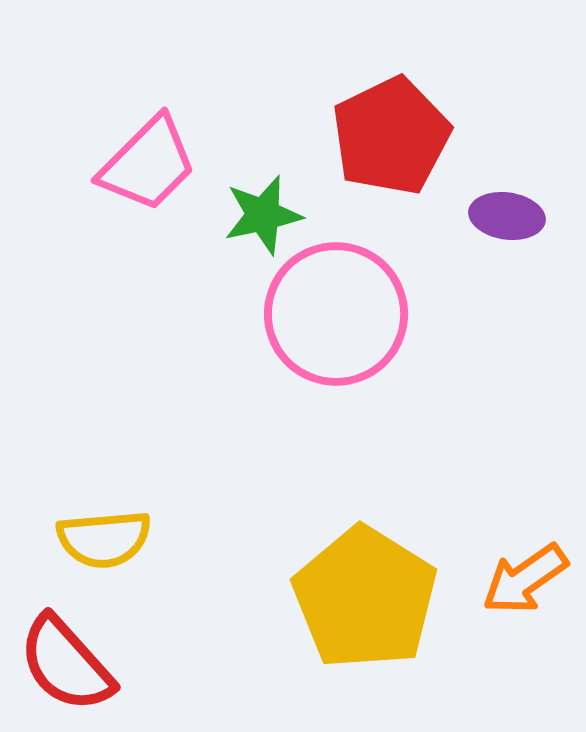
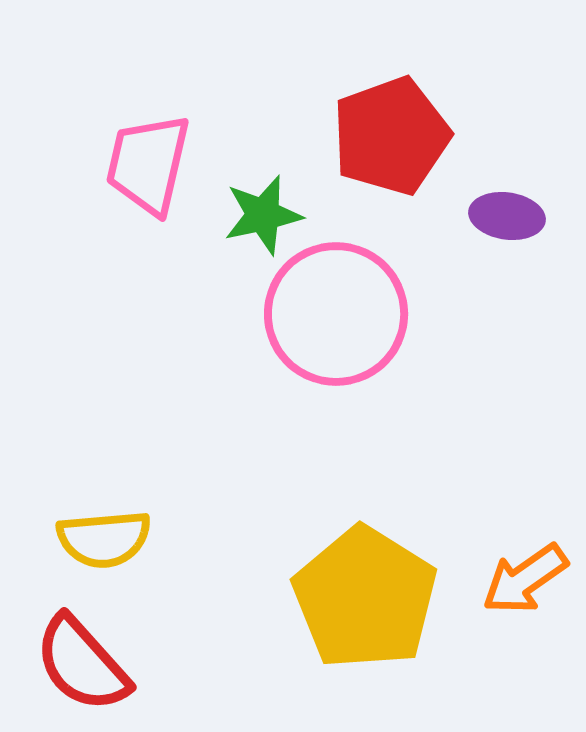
red pentagon: rotated 6 degrees clockwise
pink trapezoid: rotated 148 degrees clockwise
red semicircle: moved 16 px right
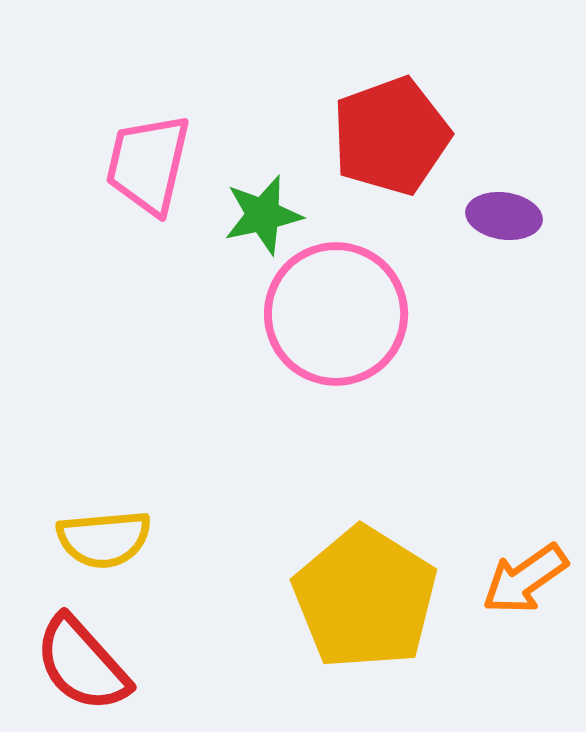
purple ellipse: moved 3 px left
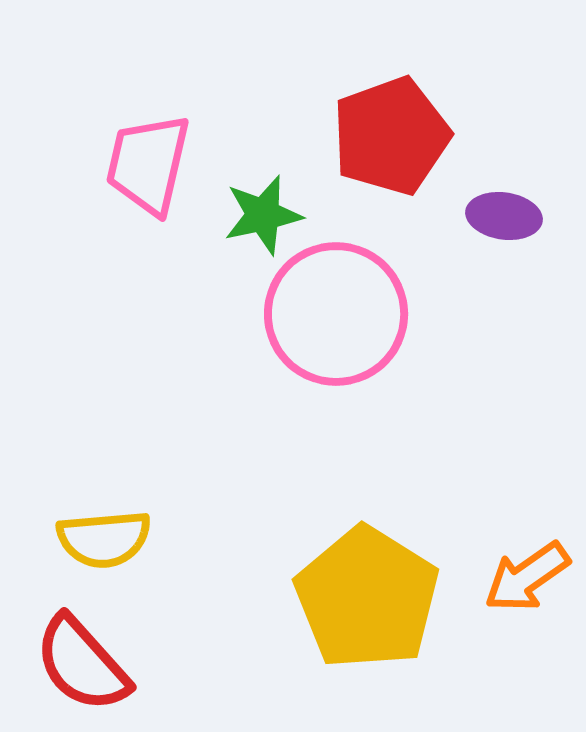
orange arrow: moved 2 px right, 2 px up
yellow pentagon: moved 2 px right
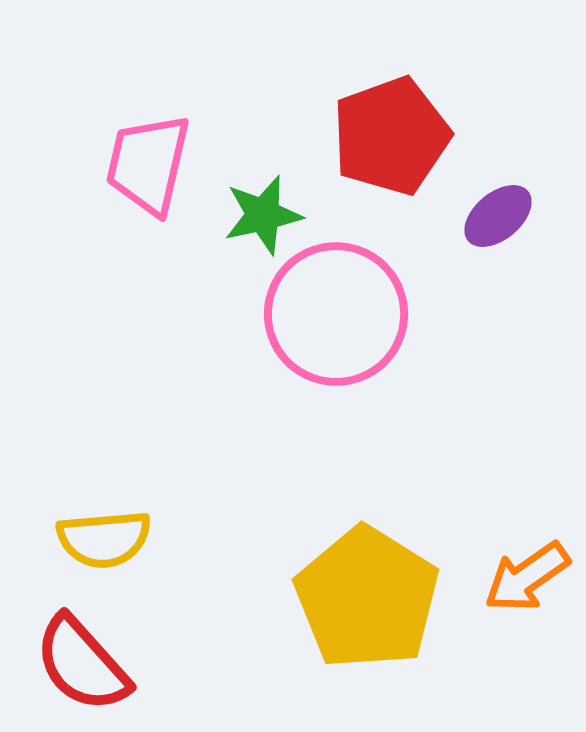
purple ellipse: moved 6 px left; rotated 48 degrees counterclockwise
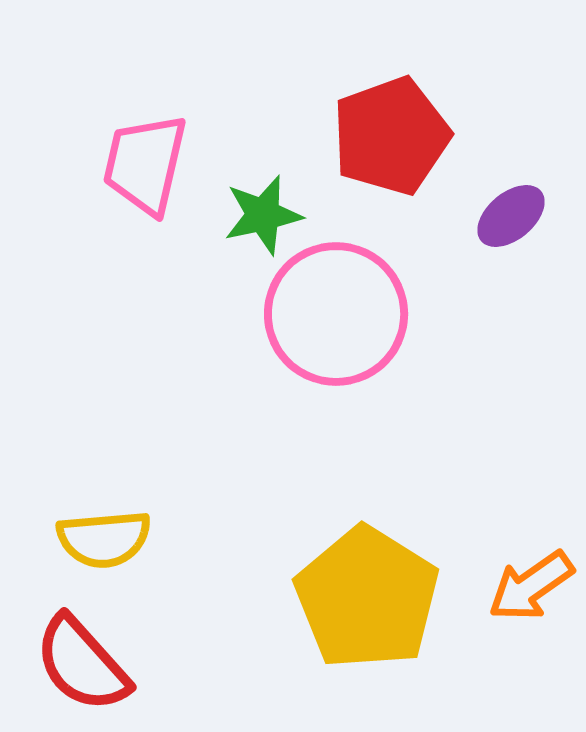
pink trapezoid: moved 3 px left
purple ellipse: moved 13 px right
orange arrow: moved 4 px right, 9 px down
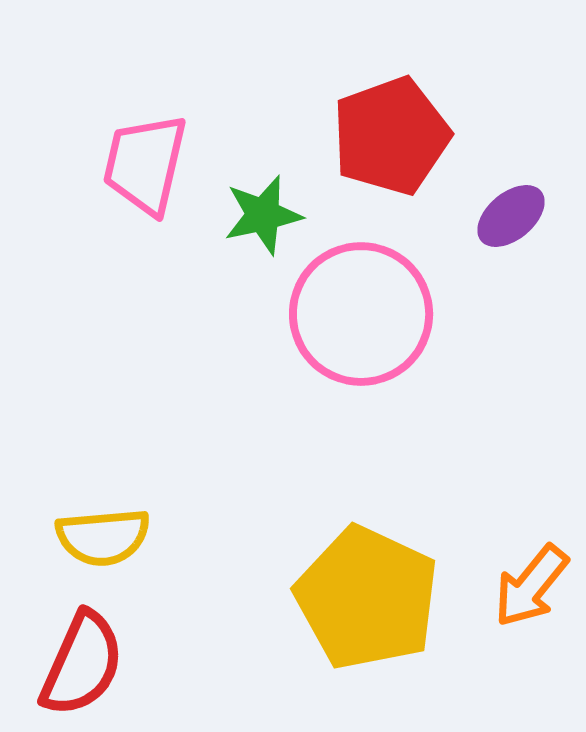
pink circle: moved 25 px right
yellow semicircle: moved 1 px left, 2 px up
orange arrow: rotated 16 degrees counterclockwise
yellow pentagon: rotated 7 degrees counterclockwise
red semicircle: rotated 114 degrees counterclockwise
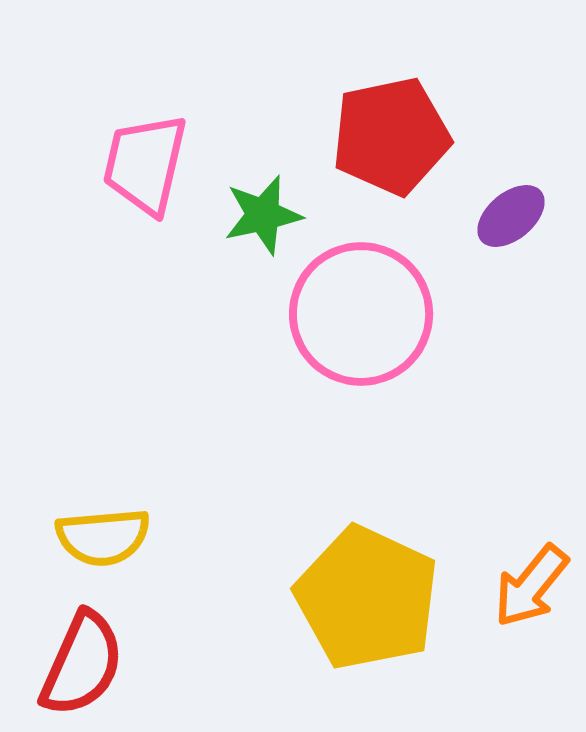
red pentagon: rotated 8 degrees clockwise
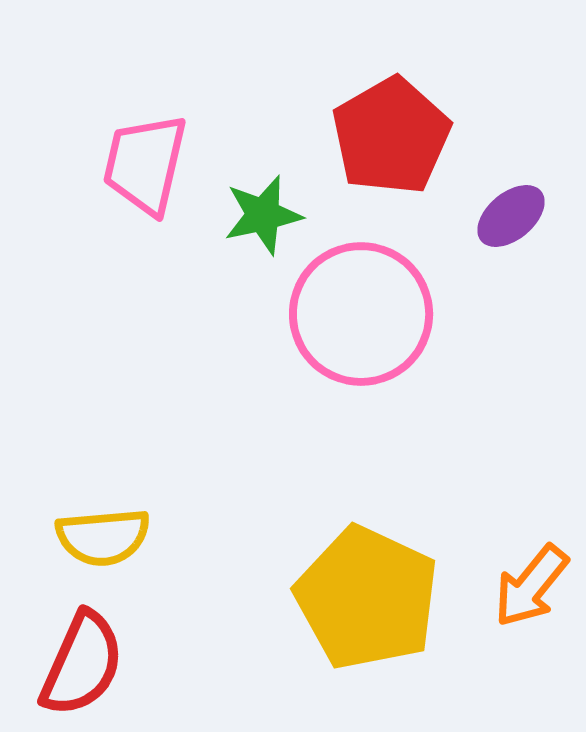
red pentagon: rotated 18 degrees counterclockwise
